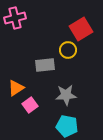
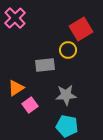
pink cross: rotated 30 degrees counterclockwise
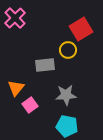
orange triangle: rotated 18 degrees counterclockwise
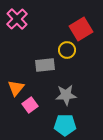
pink cross: moved 2 px right, 1 px down
yellow circle: moved 1 px left
cyan pentagon: moved 2 px left, 1 px up; rotated 10 degrees counterclockwise
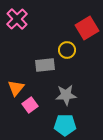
red square: moved 6 px right, 1 px up
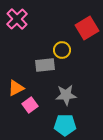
yellow circle: moved 5 px left
orange triangle: rotated 24 degrees clockwise
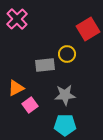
red square: moved 1 px right, 1 px down
yellow circle: moved 5 px right, 4 px down
gray star: moved 1 px left
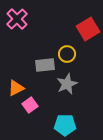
gray star: moved 2 px right, 11 px up; rotated 20 degrees counterclockwise
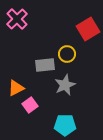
gray star: moved 2 px left, 1 px down
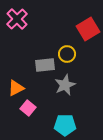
pink square: moved 2 px left, 3 px down; rotated 14 degrees counterclockwise
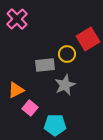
red square: moved 10 px down
orange triangle: moved 2 px down
pink square: moved 2 px right
cyan pentagon: moved 10 px left
